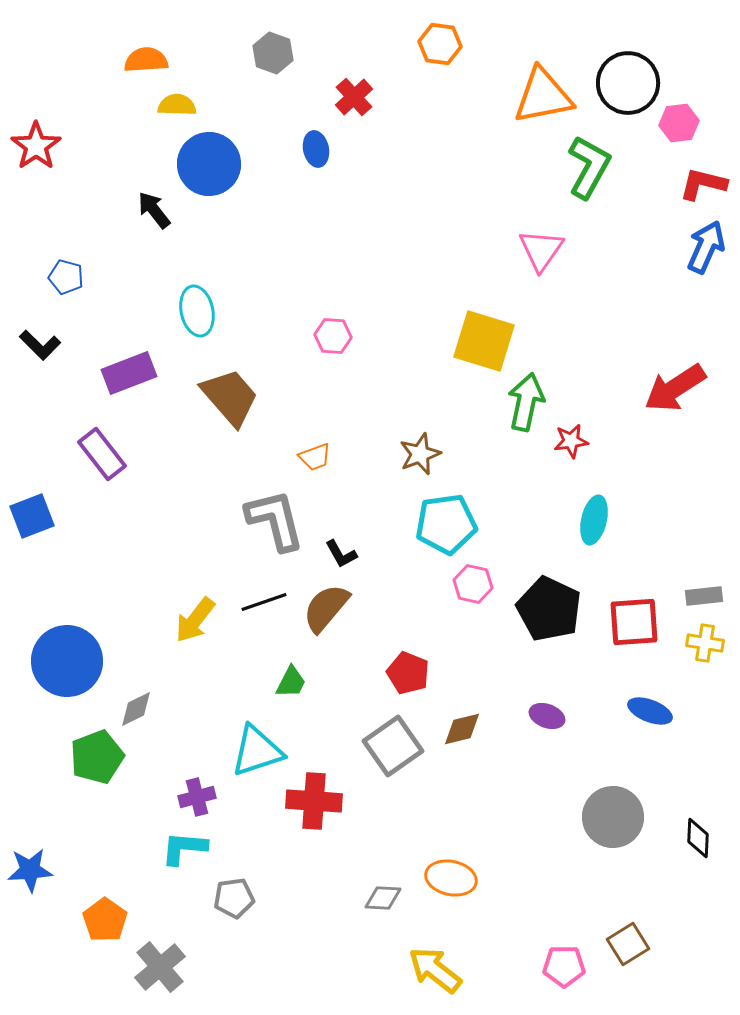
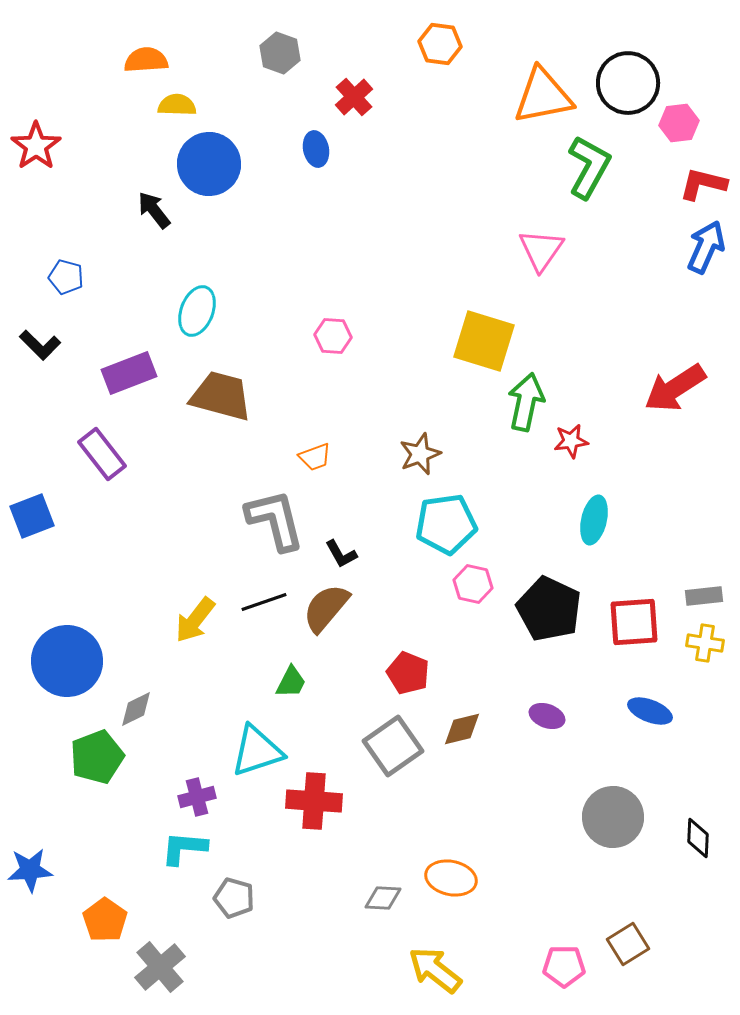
gray hexagon at (273, 53): moved 7 px right
cyan ellipse at (197, 311): rotated 33 degrees clockwise
brown trapezoid at (230, 397): moved 9 px left, 1 px up; rotated 34 degrees counterclockwise
gray pentagon at (234, 898): rotated 24 degrees clockwise
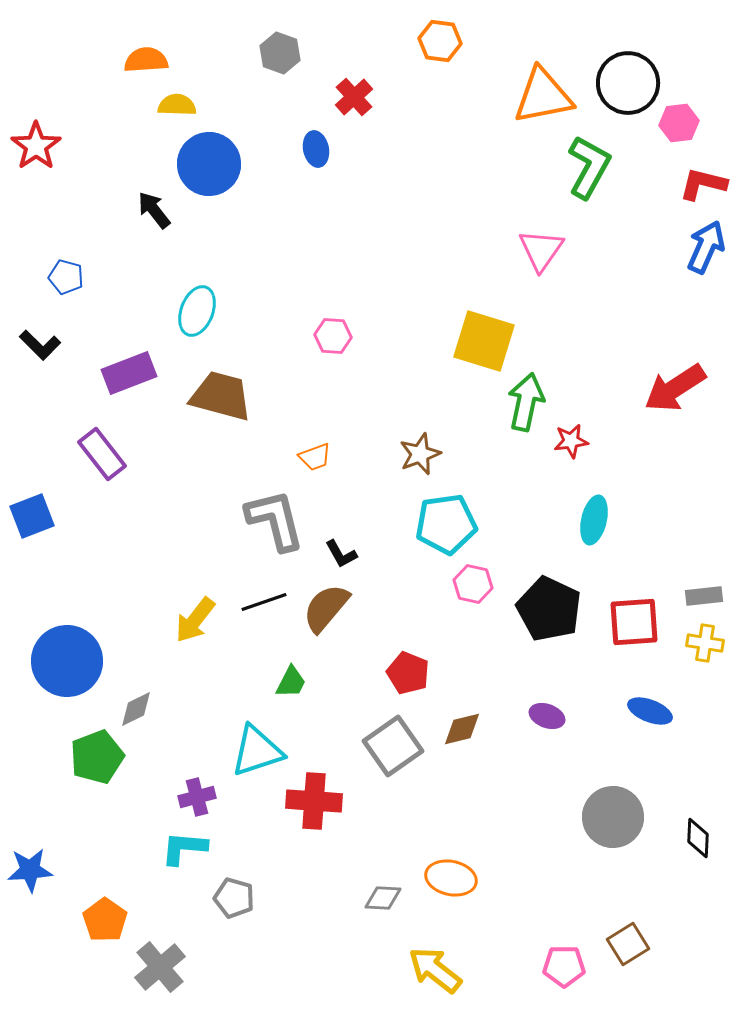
orange hexagon at (440, 44): moved 3 px up
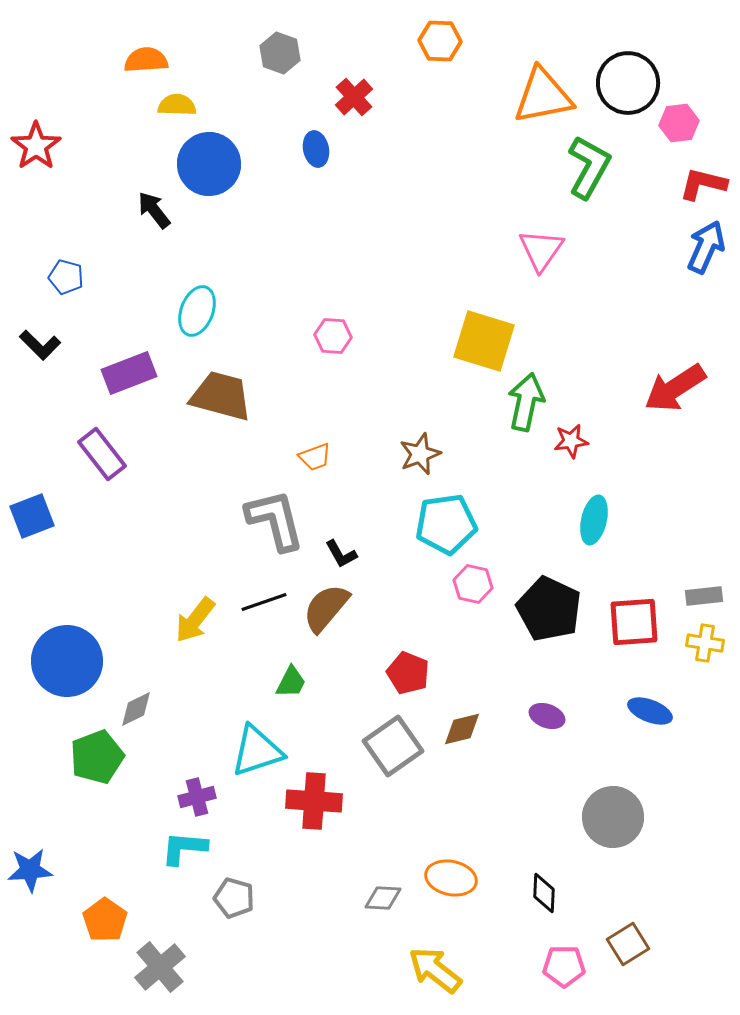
orange hexagon at (440, 41): rotated 6 degrees counterclockwise
black diamond at (698, 838): moved 154 px left, 55 px down
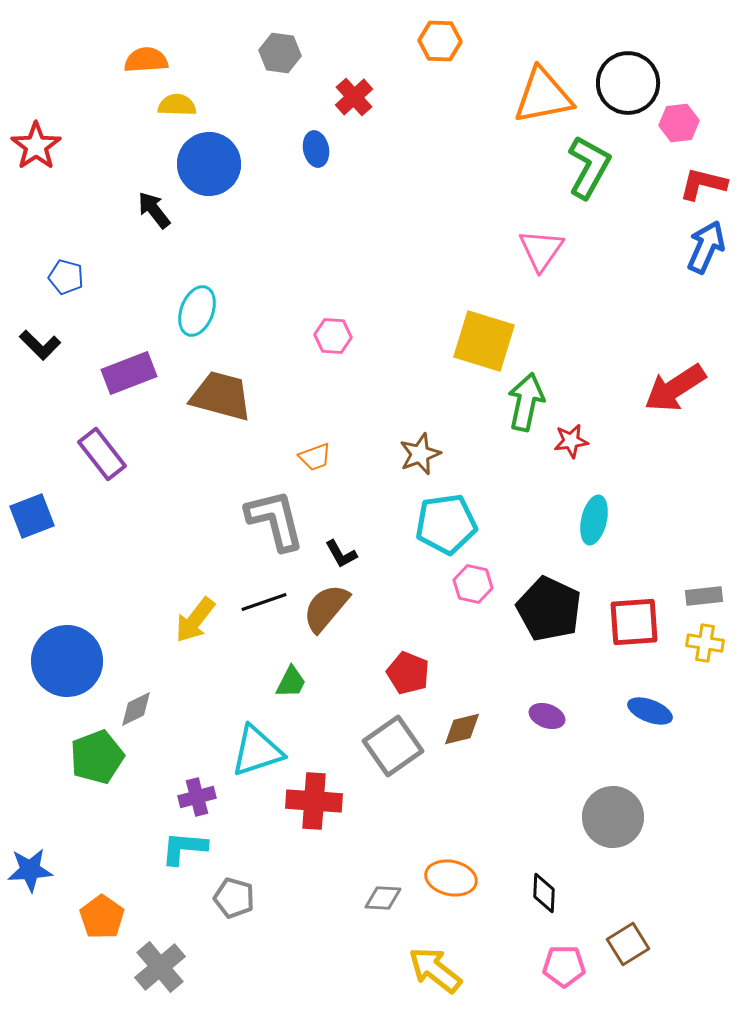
gray hexagon at (280, 53): rotated 12 degrees counterclockwise
orange pentagon at (105, 920): moved 3 px left, 3 px up
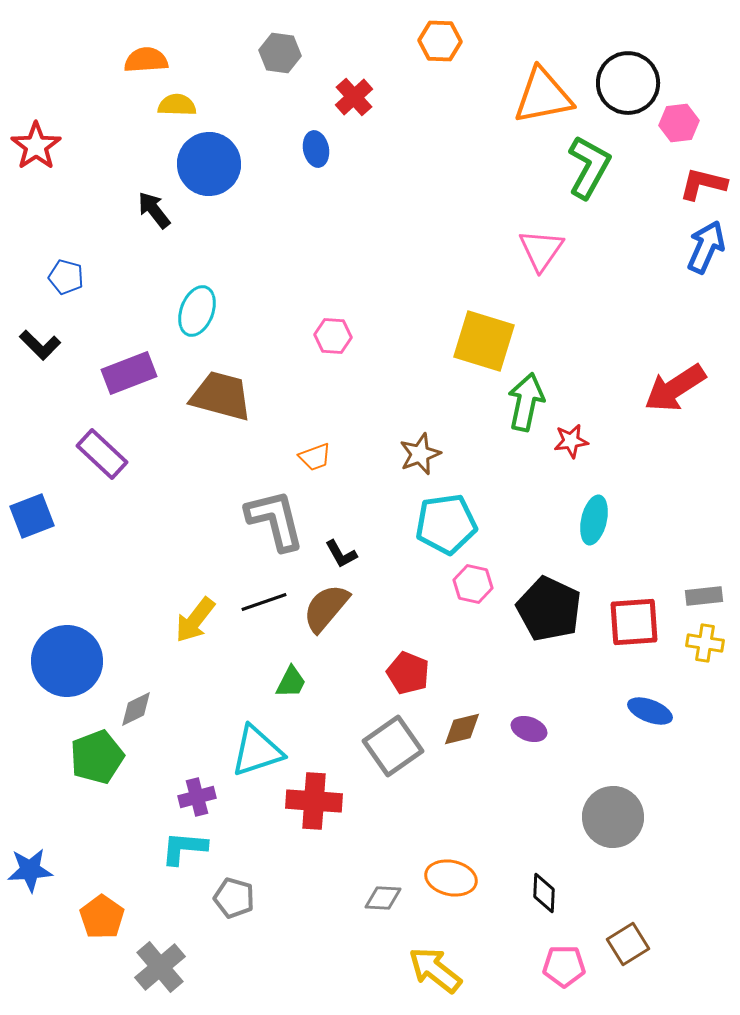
purple rectangle at (102, 454): rotated 9 degrees counterclockwise
purple ellipse at (547, 716): moved 18 px left, 13 px down
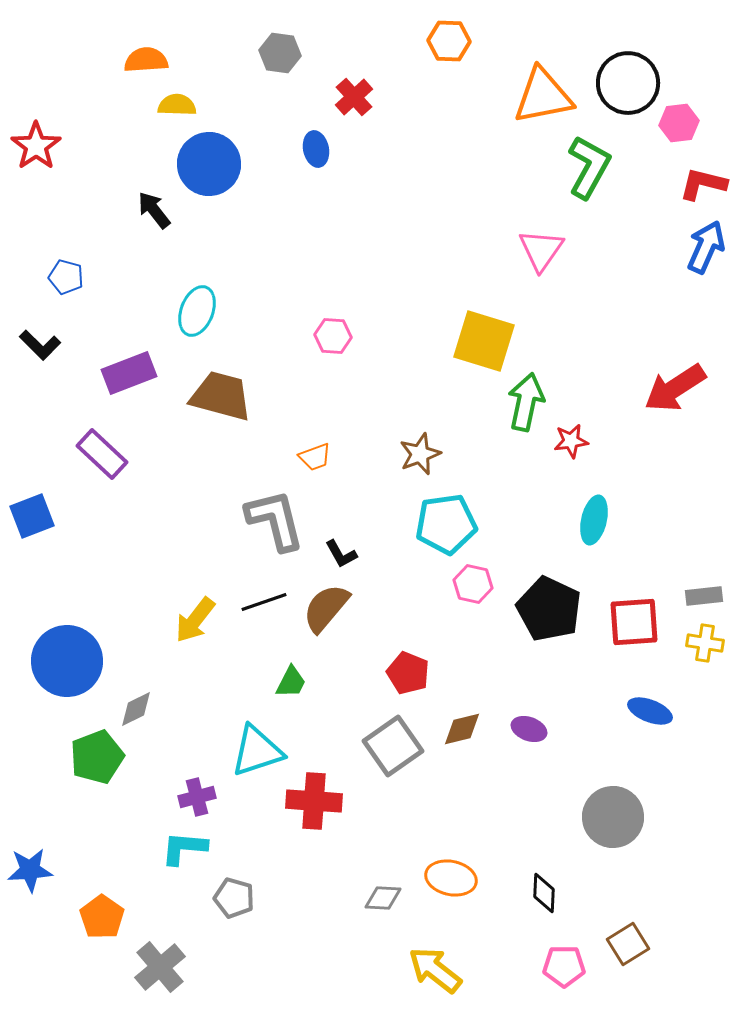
orange hexagon at (440, 41): moved 9 px right
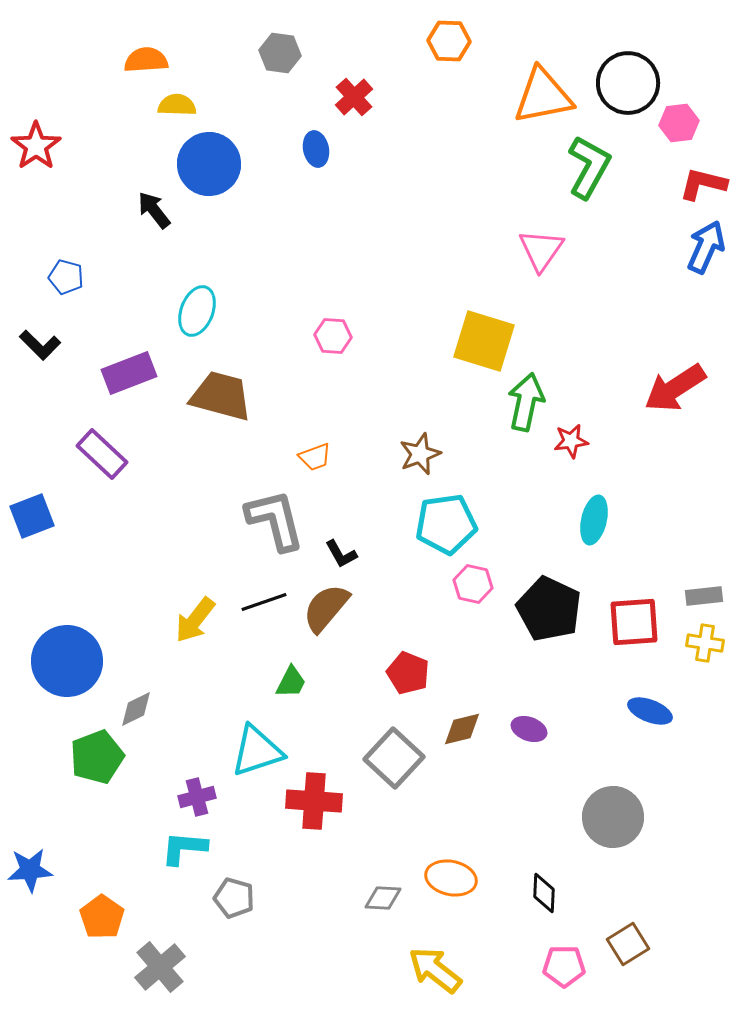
gray square at (393, 746): moved 1 px right, 12 px down; rotated 12 degrees counterclockwise
